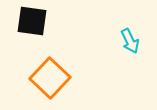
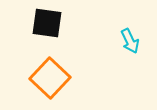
black square: moved 15 px right, 2 px down
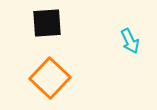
black square: rotated 12 degrees counterclockwise
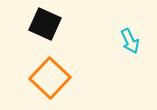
black square: moved 2 px left, 1 px down; rotated 28 degrees clockwise
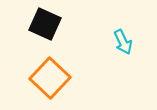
cyan arrow: moved 7 px left, 1 px down
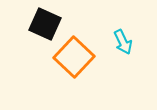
orange square: moved 24 px right, 21 px up
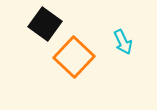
black square: rotated 12 degrees clockwise
